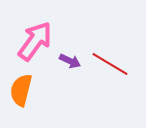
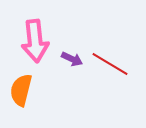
pink arrow: rotated 138 degrees clockwise
purple arrow: moved 2 px right, 2 px up
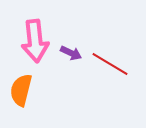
purple arrow: moved 1 px left, 6 px up
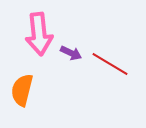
pink arrow: moved 4 px right, 7 px up
orange semicircle: moved 1 px right
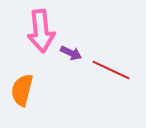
pink arrow: moved 2 px right, 3 px up
red line: moved 1 px right, 6 px down; rotated 6 degrees counterclockwise
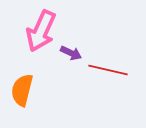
pink arrow: rotated 30 degrees clockwise
red line: moved 3 px left; rotated 12 degrees counterclockwise
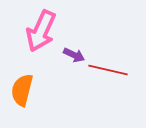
purple arrow: moved 3 px right, 2 px down
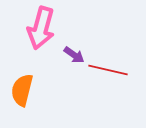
pink arrow: moved 3 px up; rotated 9 degrees counterclockwise
purple arrow: rotated 10 degrees clockwise
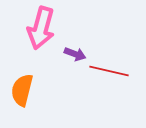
purple arrow: moved 1 px right, 1 px up; rotated 15 degrees counterclockwise
red line: moved 1 px right, 1 px down
